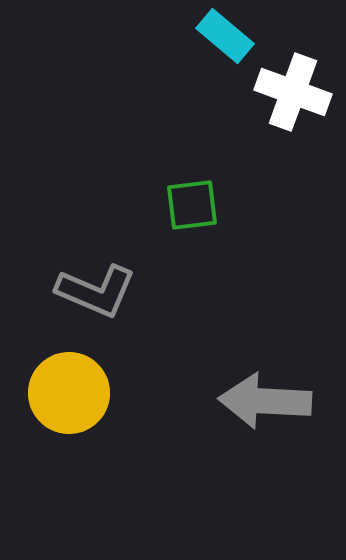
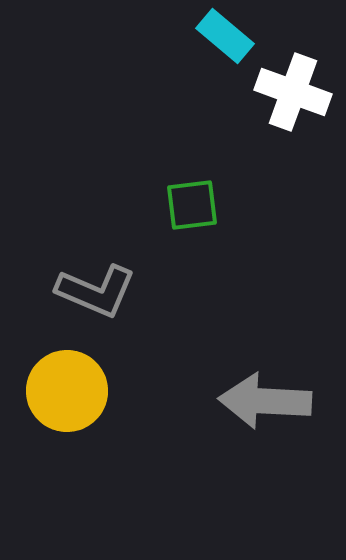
yellow circle: moved 2 px left, 2 px up
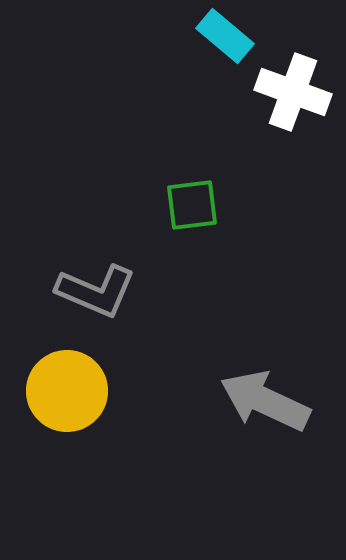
gray arrow: rotated 22 degrees clockwise
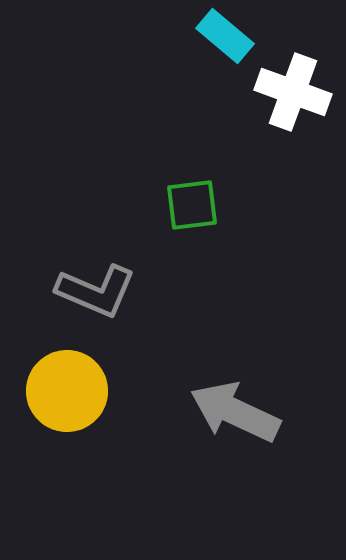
gray arrow: moved 30 px left, 11 px down
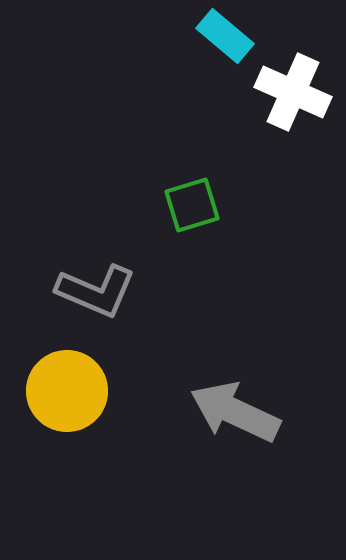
white cross: rotated 4 degrees clockwise
green square: rotated 10 degrees counterclockwise
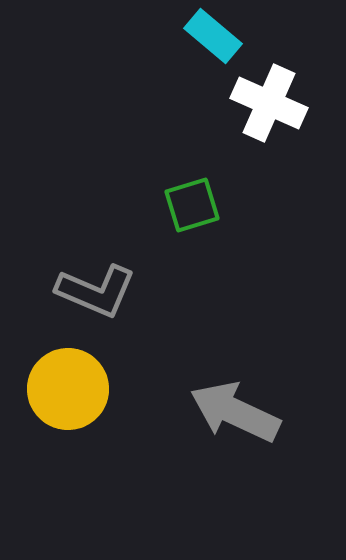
cyan rectangle: moved 12 px left
white cross: moved 24 px left, 11 px down
yellow circle: moved 1 px right, 2 px up
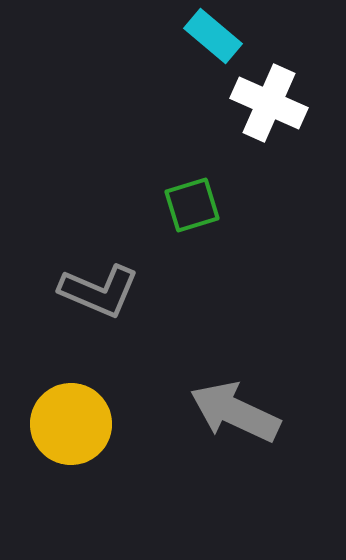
gray L-shape: moved 3 px right
yellow circle: moved 3 px right, 35 px down
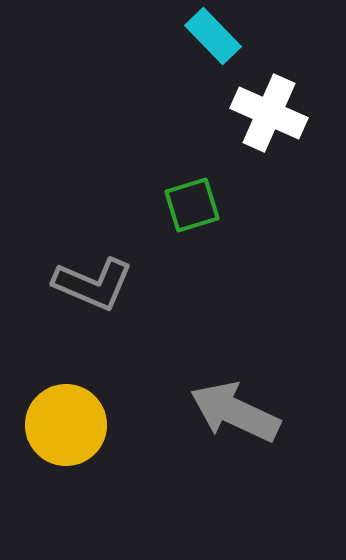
cyan rectangle: rotated 6 degrees clockwise
white cross: moved 10 px down
gray L-shape: moved 6 px left, 7 px up
yellow circle: moved 5 px left, 1 px down
